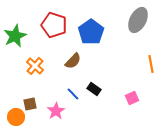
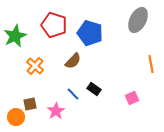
blue pentagon: moved 1 px left, 1 px down; rotated 20 degrees counterclockwise
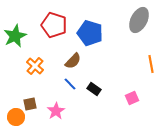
gray ellipse: moved 1 px right
blue line: moved 3 px left, 10 px up
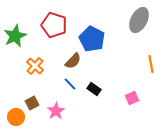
blue pentagon: moved 2 px right, 6 px down; rotated 10 degrees clockwise
brown square: moved 2 px right, 1 px up; rotated 16 degrees counterclockwise
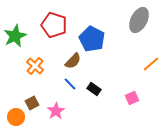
orange line: rotated 60 degrees clockwise
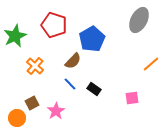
blue pentagon: rotated 15 degrees clockwise
pink square: rotated 16 degrees clockwise
orange circle: moved 1 px right, 1 px down
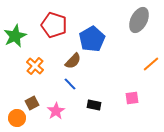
black rectangle: moved 16 px down; rotated 24 degrees counterclockwise
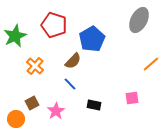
orange circle: moved 1 px left, 1 px down
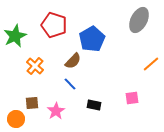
brown square: rotated 24 degrees clockwise
